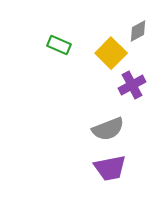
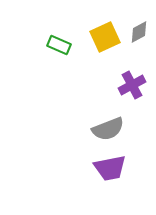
gray diamond: moved 1 px right, 1 px down
yellow square: moved 6 px left, 16 px up; rotated 20 degrees clockwise
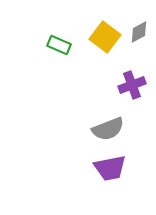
yellow square: rotated 28 degrees counterclockwise
purple cross: rotated 8 degrees clockwise
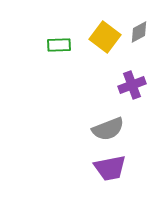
green rectangle: rotated 25 degrees counterclockwise
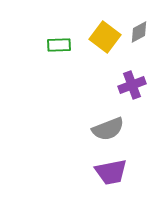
purple trapezoid: moved 1 px right, 4 px down
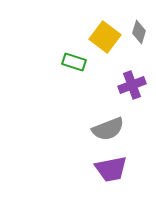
gray diamond: rotated 45 degrees counterclockwise
green rectangle: moved 15 px right, 17 px down; rotated 20 degrees clockwise
purple trapezoid: moved 3 px up
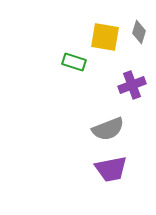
yellow square: rotated 28 degrees counterclockwise
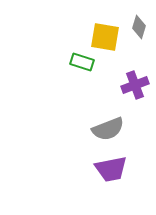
gray diamond: moved 5 px up
green rectangle: moved 8 px right
purple cross: moved 3 px right
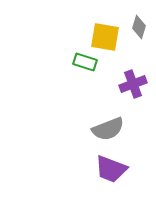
green rectangle: moved 3 px right
purple cross: moved 2 px left, 1 px up
purple trapezoid: rotated 32 degrees clockwise
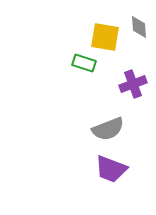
gray diamond: rotated 20 degrees counterclockwise
green rectangle: moved 1 px left, 1 px down
